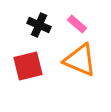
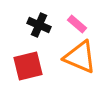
orange triangle: moved 3 px up
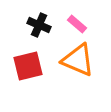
orange triangle: moved 2 px left, 3 px down
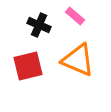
pink rectangle: moved 2 px left, 8 px up
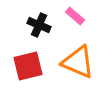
orange triangle: moved 2 px down
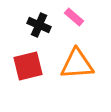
pink rectangle: moved 1 px left, 1 px down
orange triangle: moved 1 px left, 2 px down; rotated 27 degrees counterclockwise
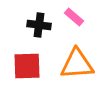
black cross: rotated 15 degrees counterclockwise
red square: moved 1 px left; rotated 12 degrees clockwise
